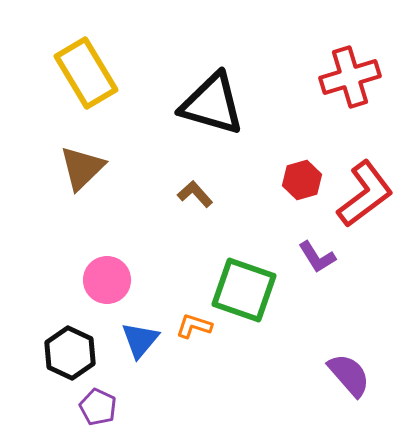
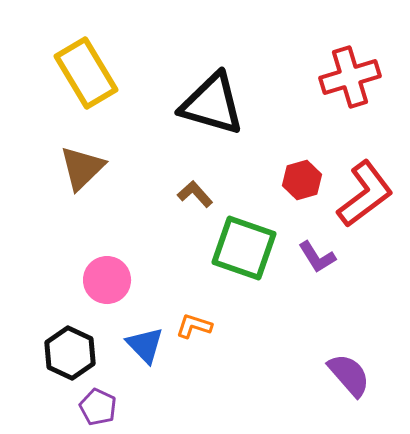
green square: moved 42 px up
blue triangle: moved 5 px right, 5 px down; rotated 24 degrees counterclockwise
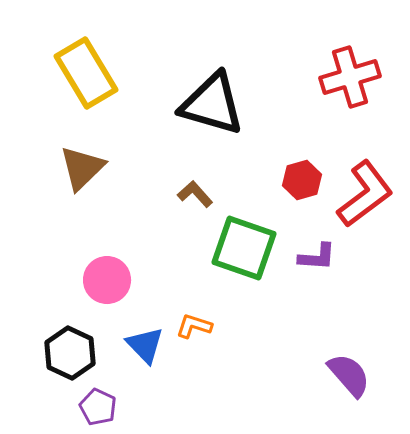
purple L-shape: rotated 54 degrees counterclockwise
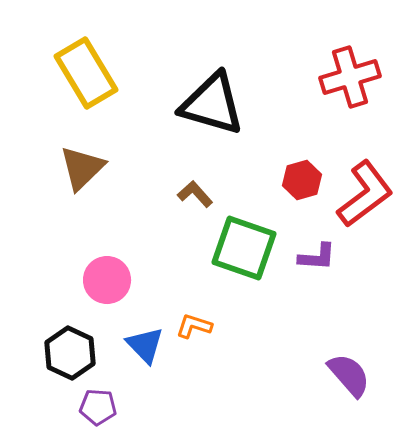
purple pentagon: rotated 21 degrees counterclockwise
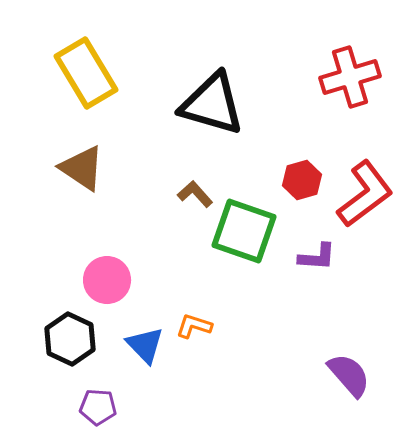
brown triangle: rotated 42 degrees counterclockwise
green square: moved 17 px up
black hexagon: moved 14 px up
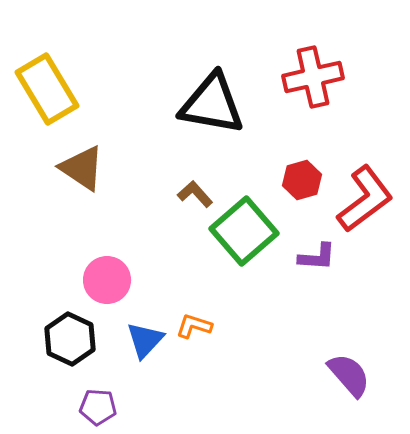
yellow rectangle: moved 39 px left, 16 px down
red cross: moved 37 px left; rotated 4 degrees clockwise
black triangle: rotated 6 degrees counterclockwise
red L-shape: moved 5 px down
green square: rotated 30 degrees clockwise
blue triangle: moved 5 px up; rotated 27 degrees clockwise
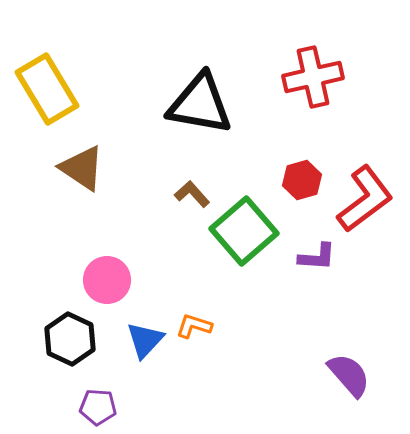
black triangle: moved 12 px left
brown L-shape: moved 3 px left
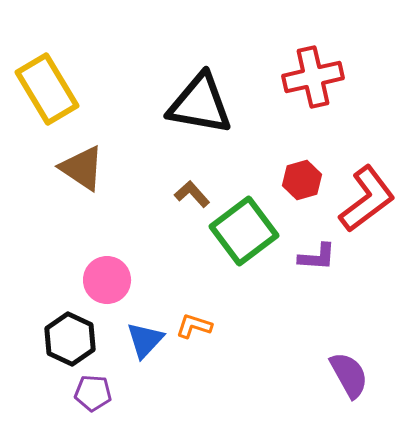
red L-shape: moved 2 px right
green square: rotated 4 degrees clockwise
purple semicircle: rotated 12 degrees clockwise
purple pentagon: moved 5 px left, 14 px up
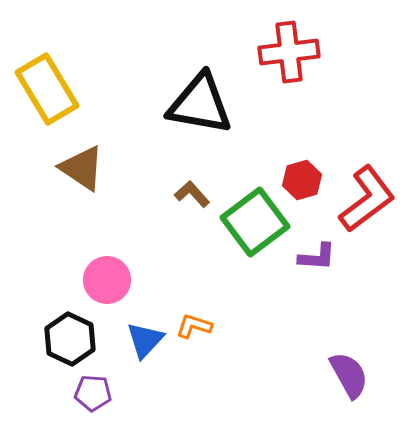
red cross: moved 24 px left, 25 px up; rotated 6 degrees clockwise
green square: moved 11 px right, 9 px up
